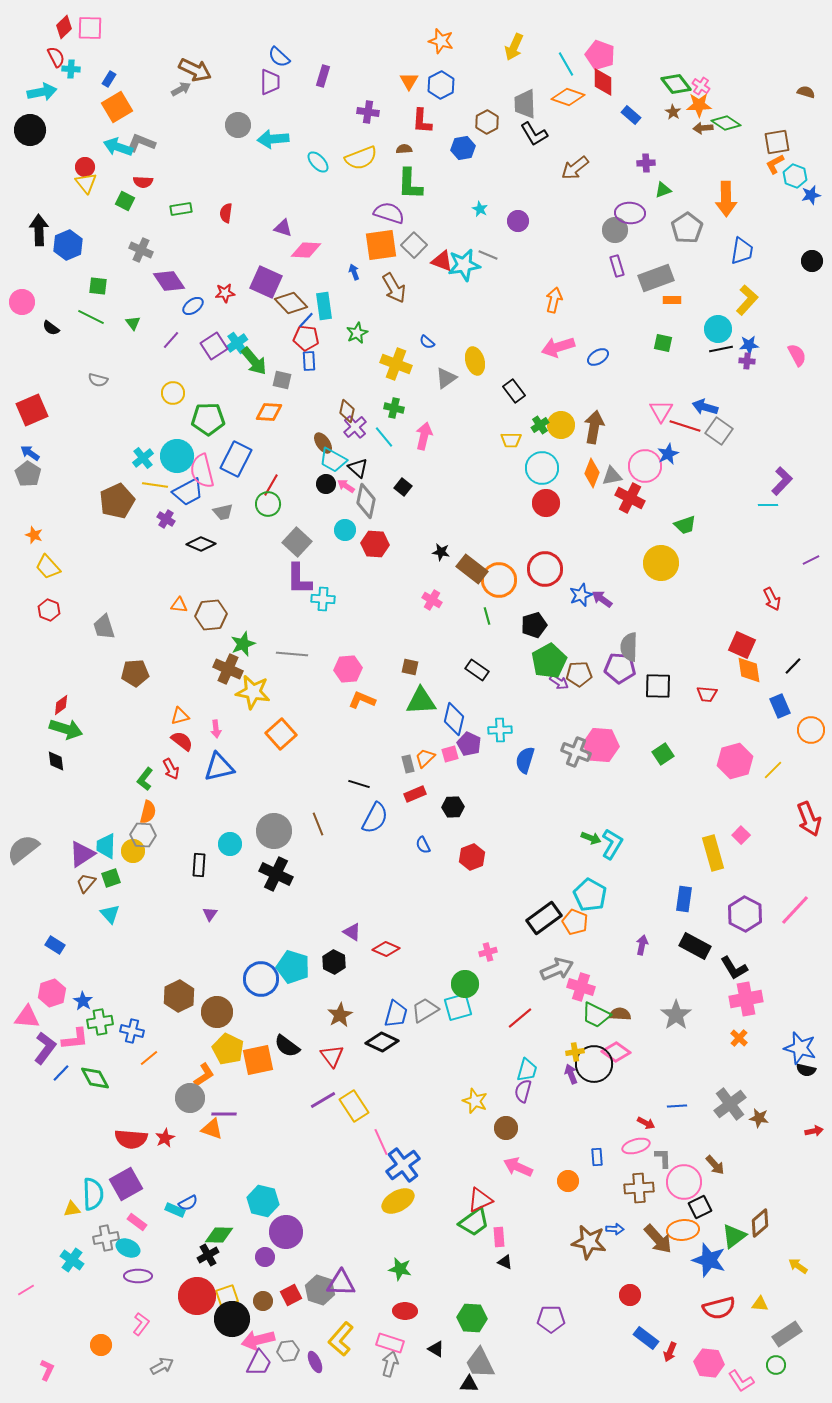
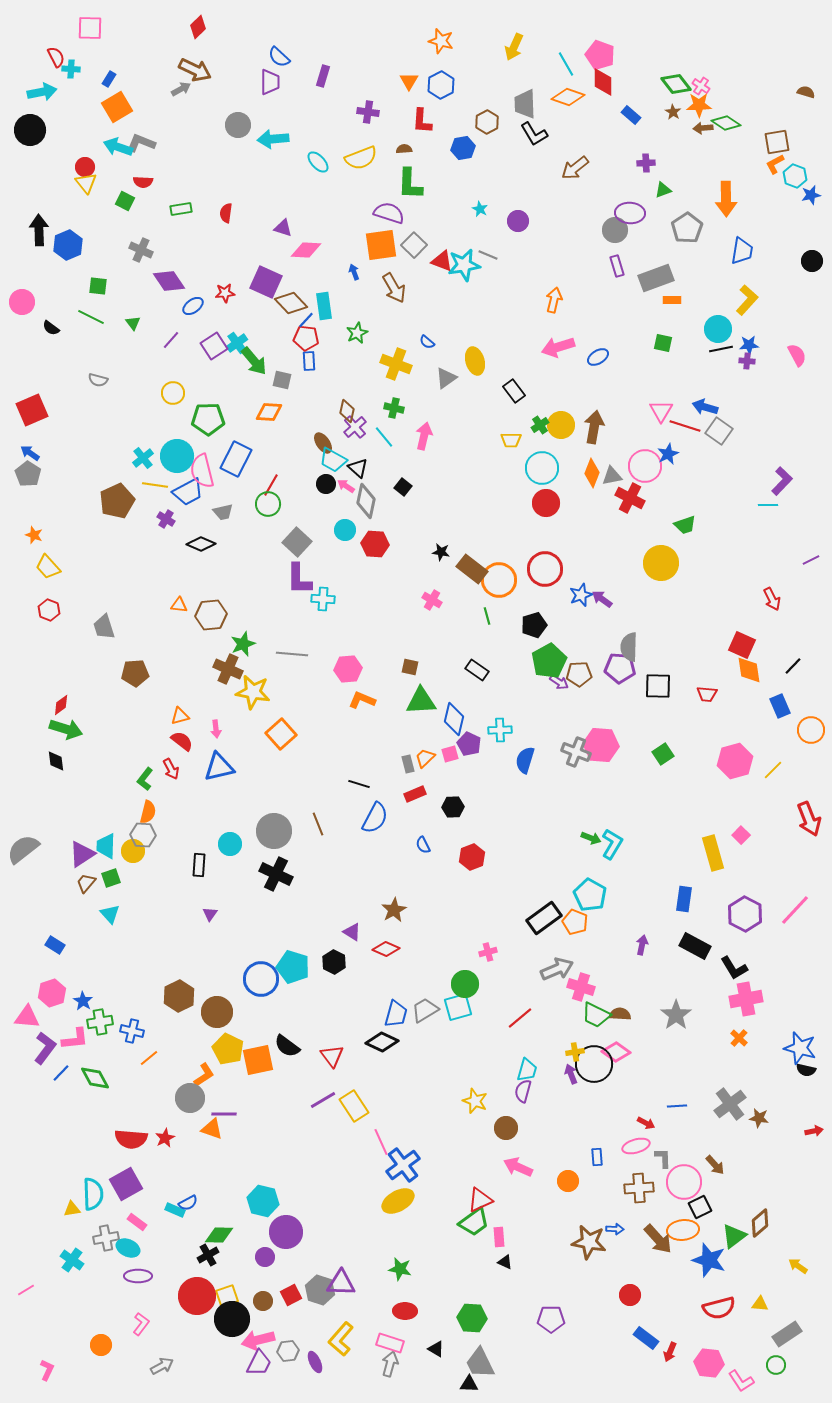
red diamond at (64, 27): moved 134 px right
brown star at (340, 1015): moved 54 px right, 105 px up
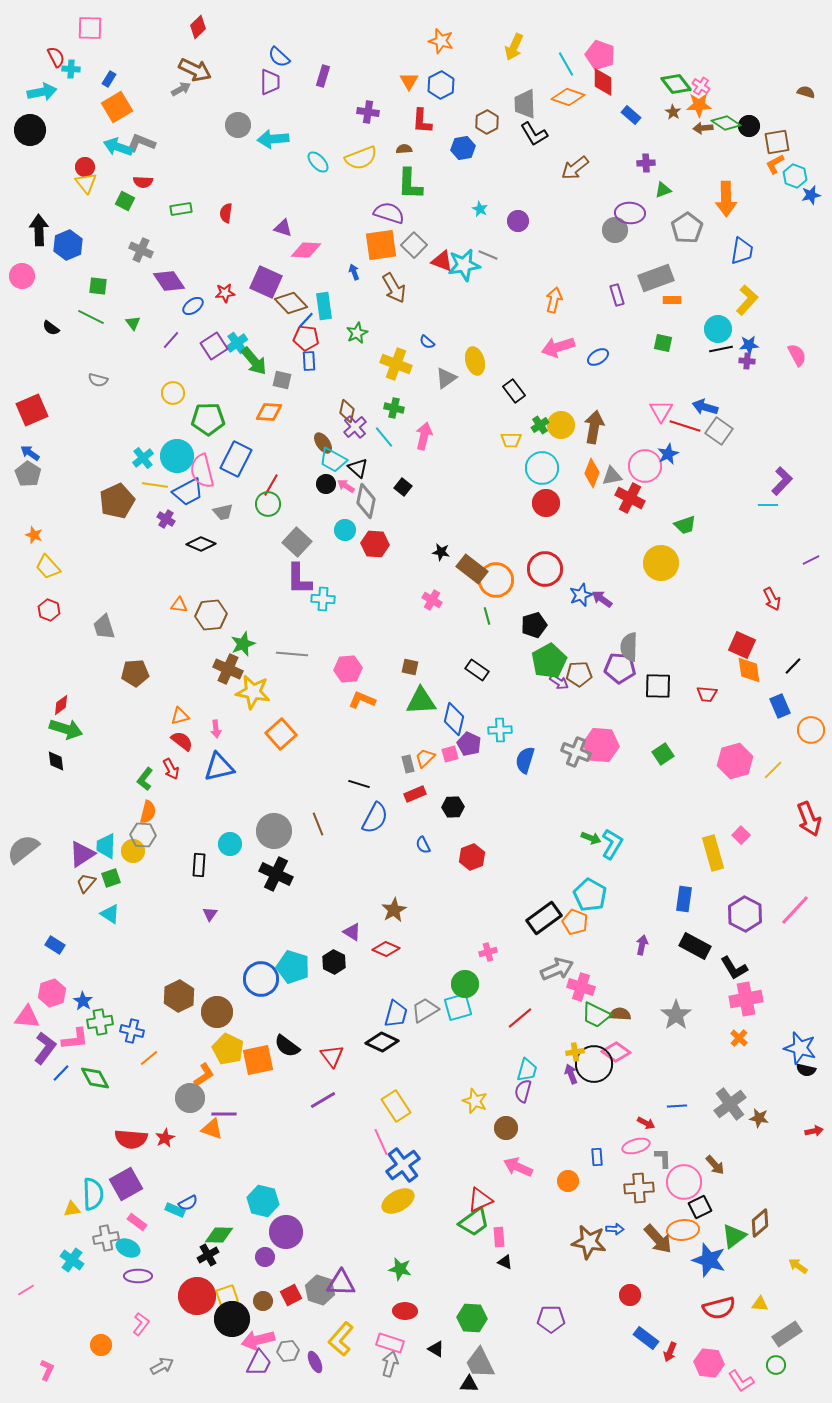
black circle at (812, 261): moved 63 px left, 135 px up
purple rectangle at (617, 266): moved 29 px down
pink circle at (22, 302): moved 26 px up
orange circle at (499, 580): moved 3 px left
cyan triangle at (110, 914): rotated 15 degrees counterclockwise
yellow rectangle at (354, 1106): moved 42 px right
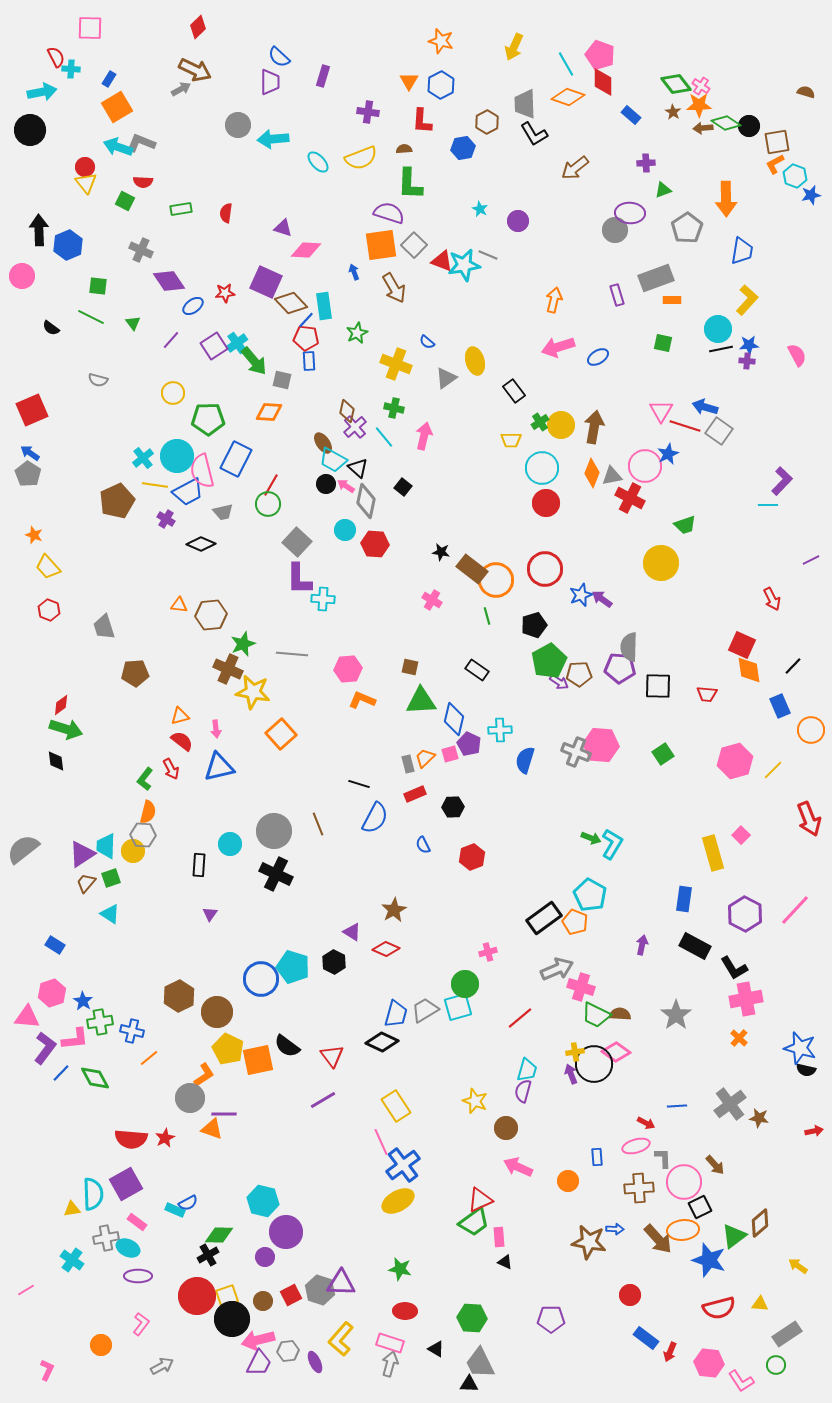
green cross at (540, 425): moved 3 px up
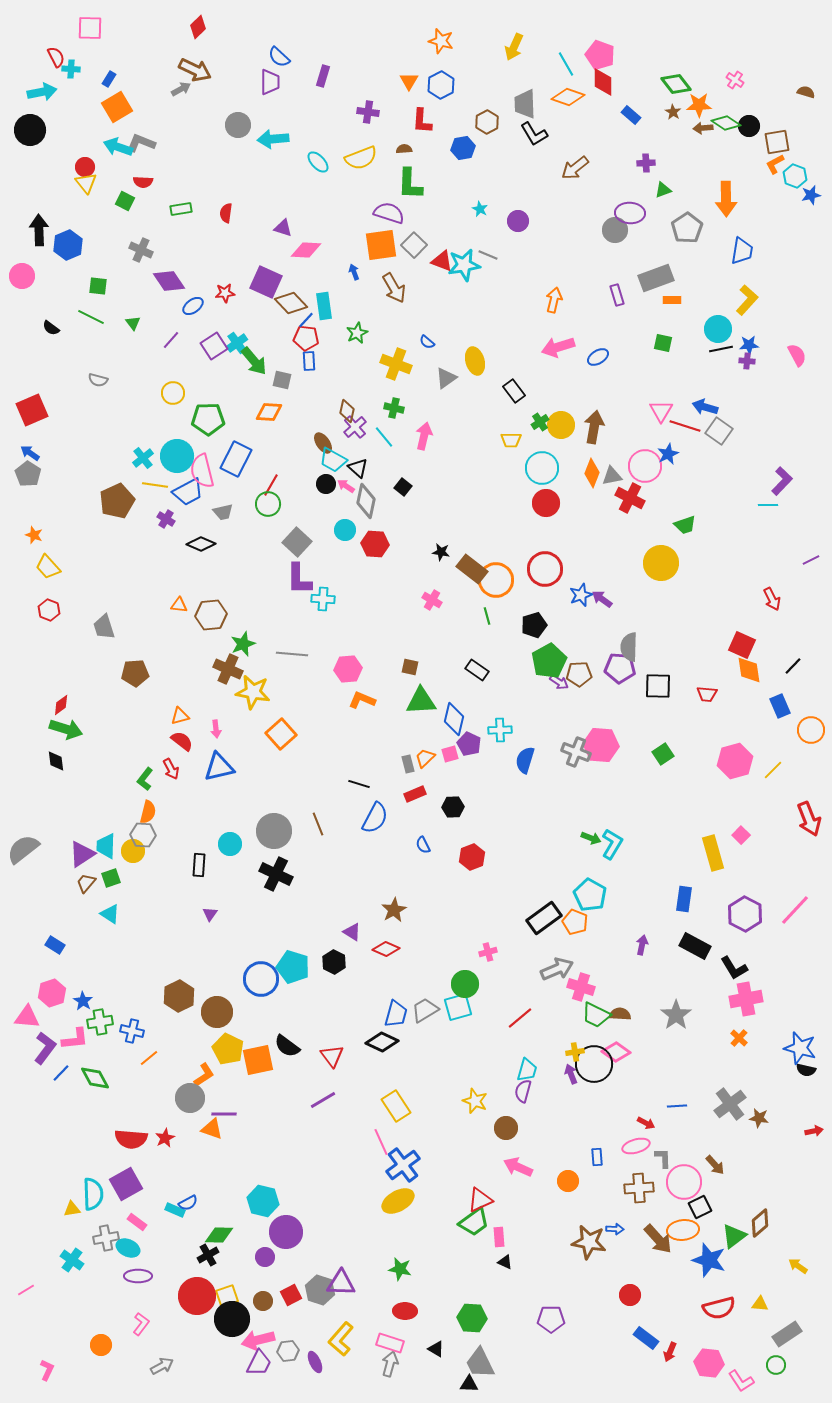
pink cross at (701, 86): moved 34 px right, 6 px up
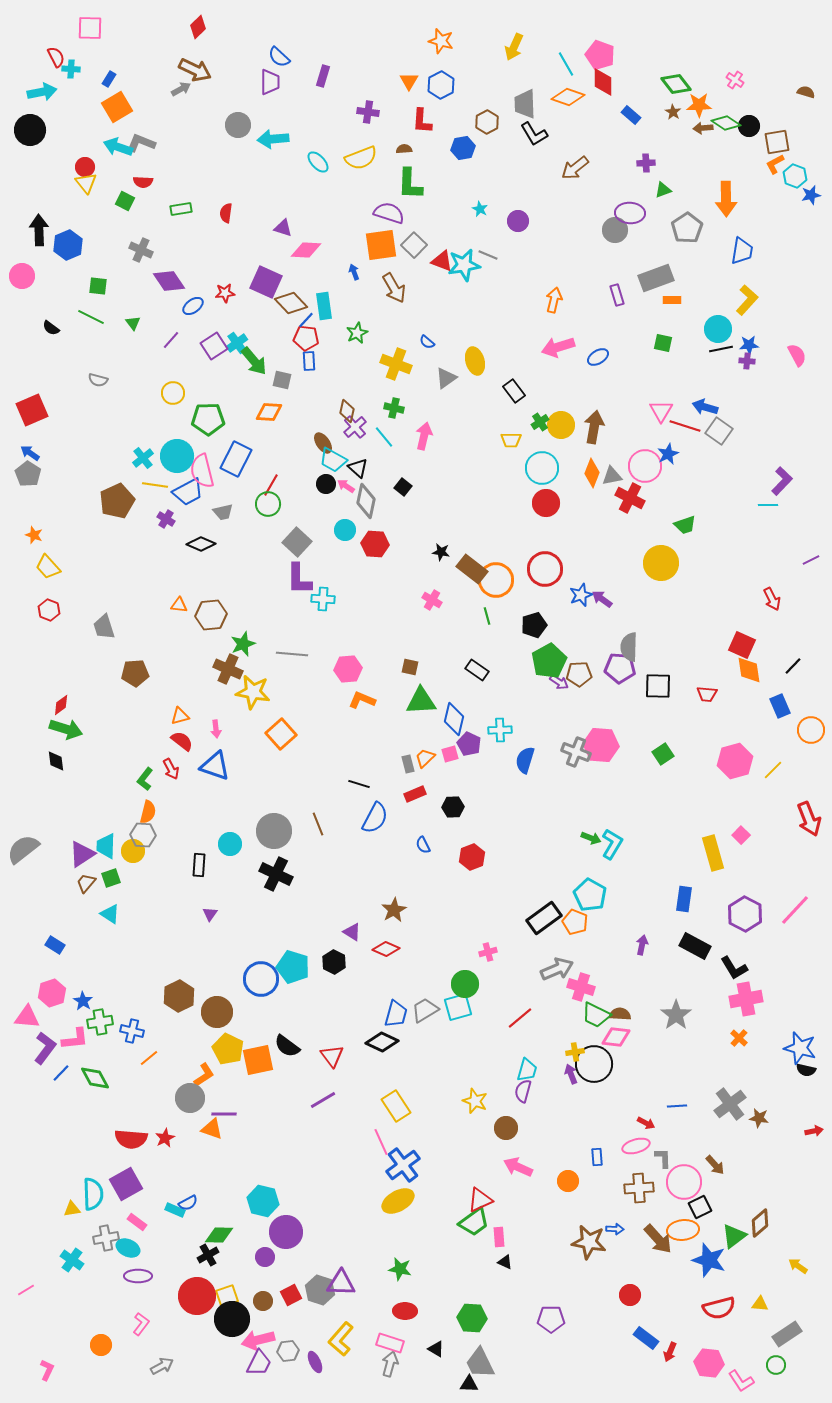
blue triangle at (219, 767): moved 4 px left, 1 px up; rotated 32 degrees clockwise
pink diamond at (616, 1052): moved 15 px up; rotated 28 degrees counterclockwise
